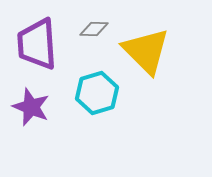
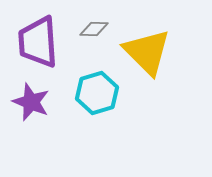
purple trapezoid: moved 1 px right, 2 px up
yellow triangle: moved 1 px right, 1 px down
purple star: moved 5 px up
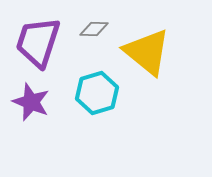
purple trapezoid: rotated 22 degrees clockwise
yellow triangle: rotated 6 degrees counterclockwise
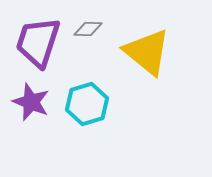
gray diamond: moved 6 px left
cyan hexagon: moved 10 px left, 11 px down
